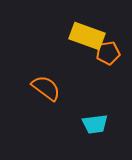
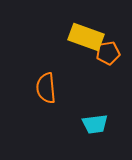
yellow rectangle: moved 1 px left, 1 px down
orange semicircle: rotated 132 degrees counterclockwise
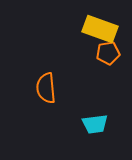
yellow rectangle: moved 14 px right, 8 px up
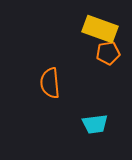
orange semicircle: moved 4 px right, 5 px up
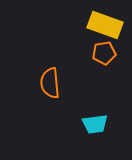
yellow rectangle: moved 5 px right, 4 px up
orange pentagon: moved 4 px left
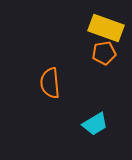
yellow rectangle: moved 1 px right, 3 px down
cyan trapezoid: rotated 24 degrees counterclockwise
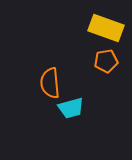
orange pentagon: moved 2 px right, 8 px down
cyan trapezoid: moved 24 px left, 16 px up; rotated 16 degrees clockwise
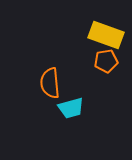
yellow rectangle: moved 7 px down
